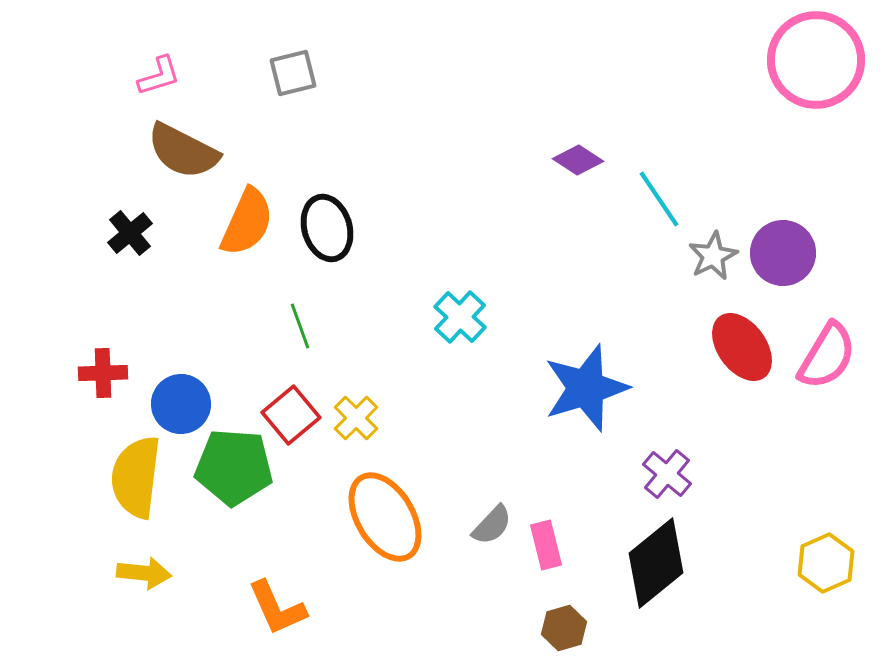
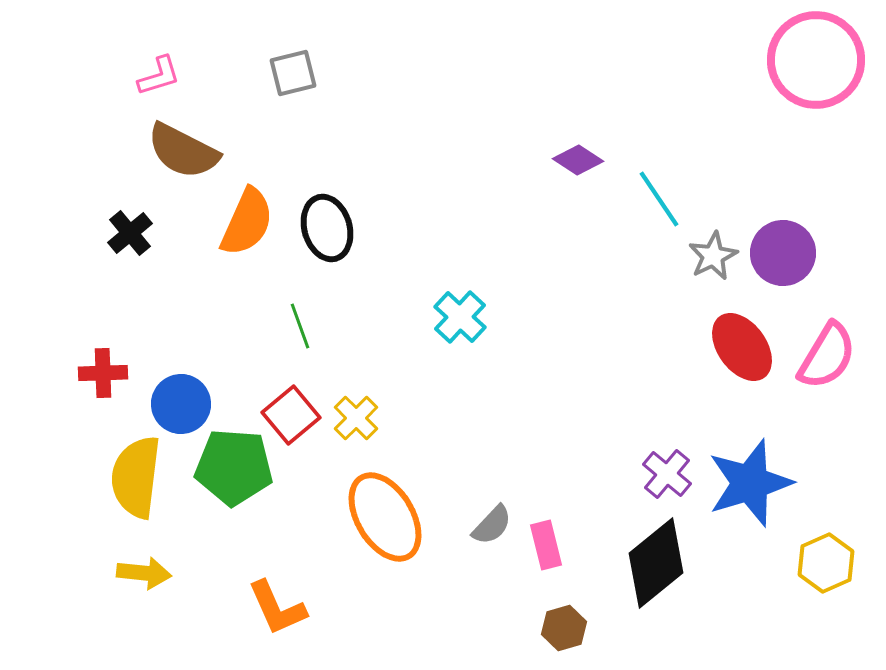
blue star: moved 164 px right, 95 px down
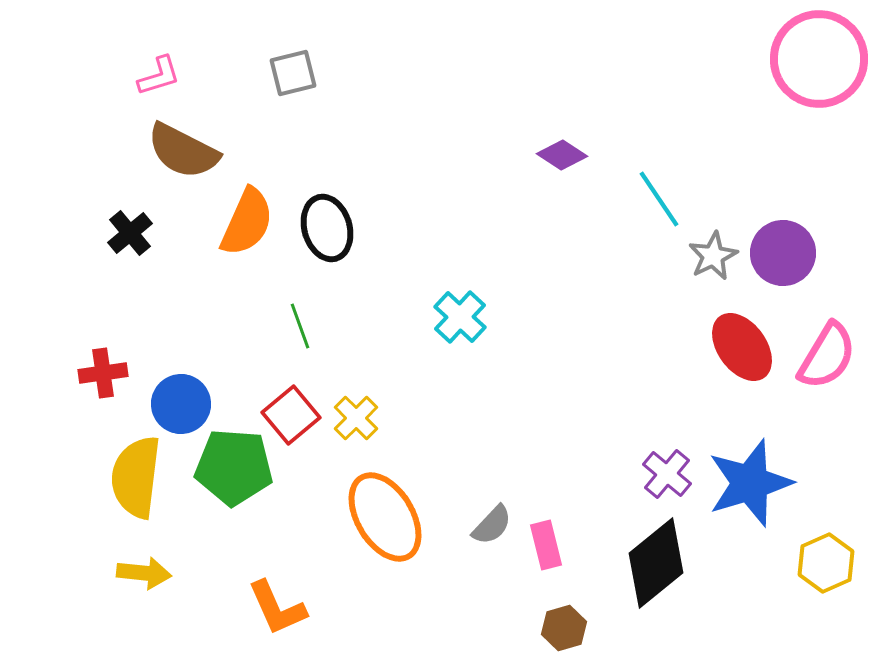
pink circle: moved 3 px right, 1 px up
purple diamond: moved 16 px left, 5 px up
red cross: rotated 6 degrees counterclockwise
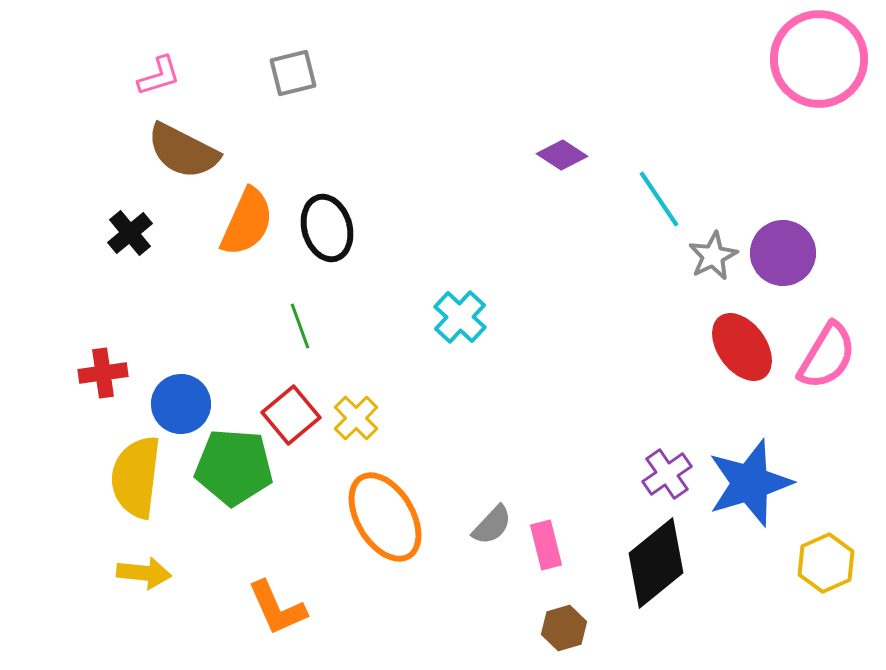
purple cross: rotated 15 degrees clockwise
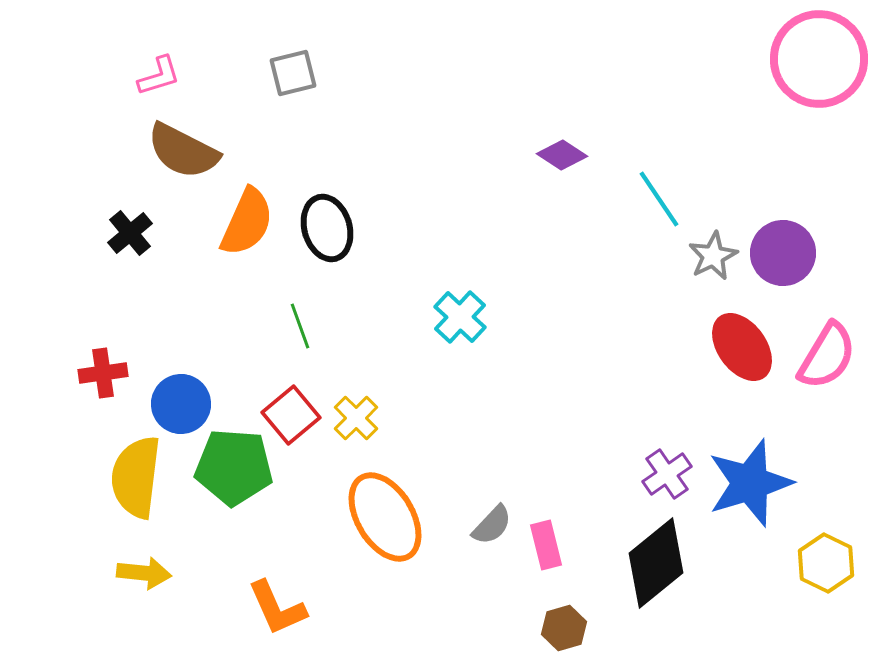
yellow hexagon: rotated 10 degrees counterclockwise
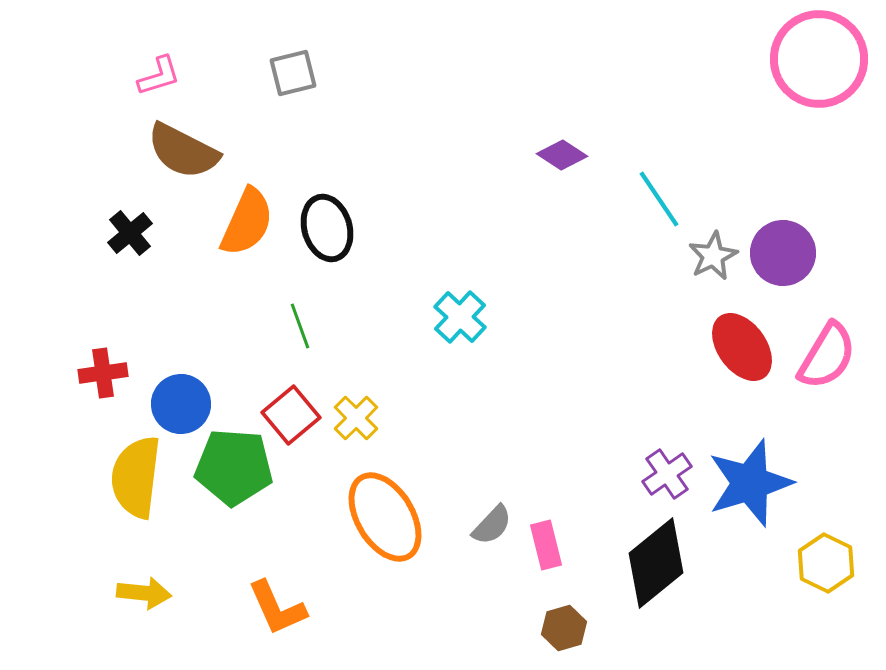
yellow arrow: moved 20 px down
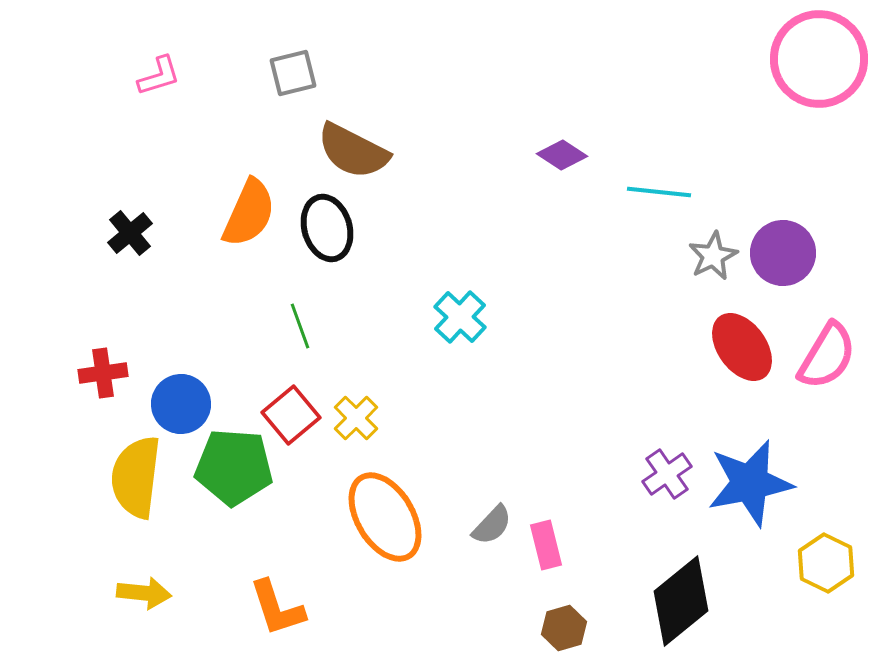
brown semicircle: moved 170 px right
cyan line: moved 7 px up; rotated 50 degrees counterclockwise
orange semicircle: moved 2 px right, 9 px up
blue star: rotated 6 degrees clockwise
black diamond: moved 25 px right, 38 px down
orange L-shape: rotated 6 degrees clockwise
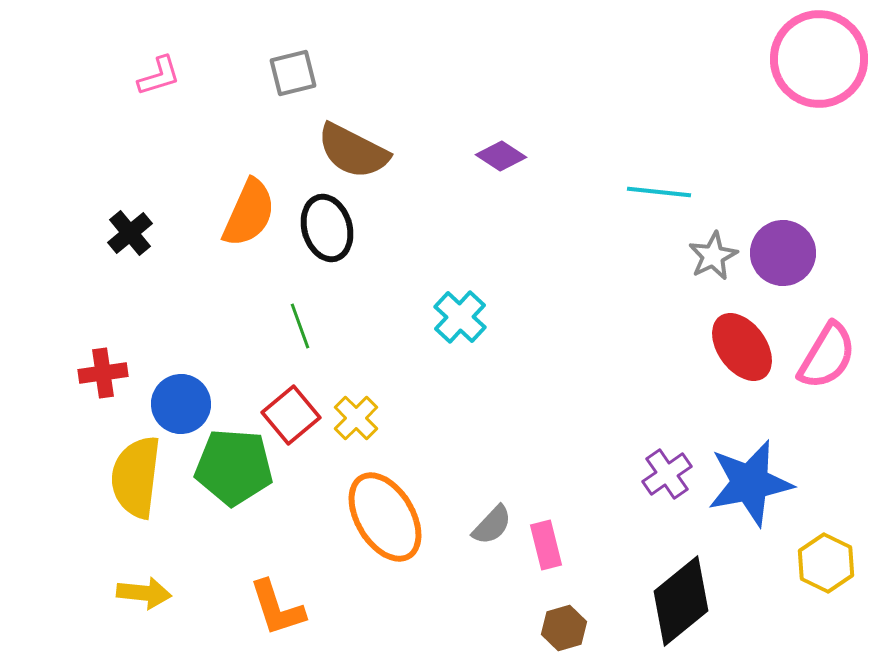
purple diamond: moved 61 px left, 1 px down
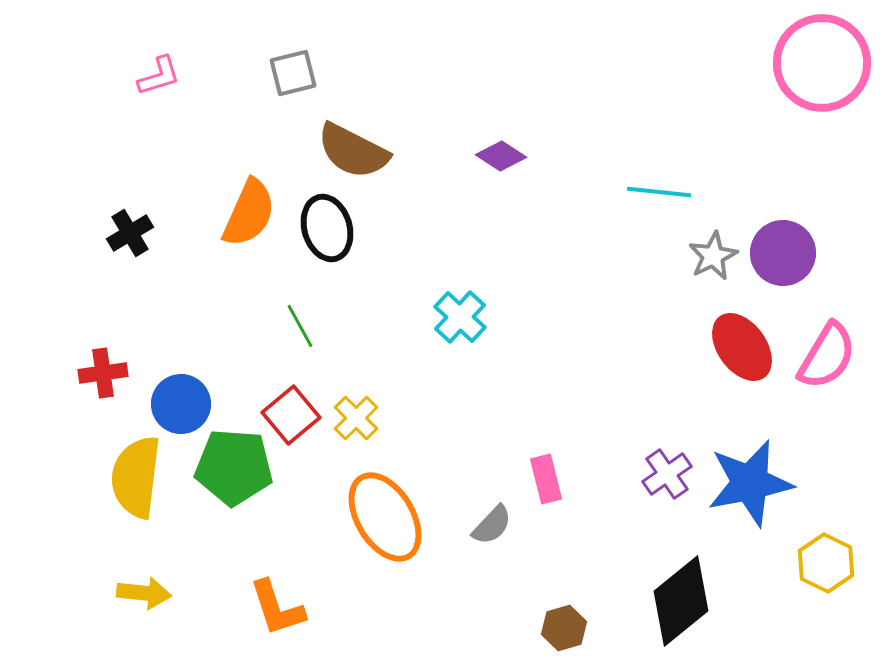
pink circle: moved 3 px right, 4 px down
black cross: rotated 9 degrees clockwise
green line: rotated 9 degrees counterclockwise
pink rectangle: moved 66 px up
